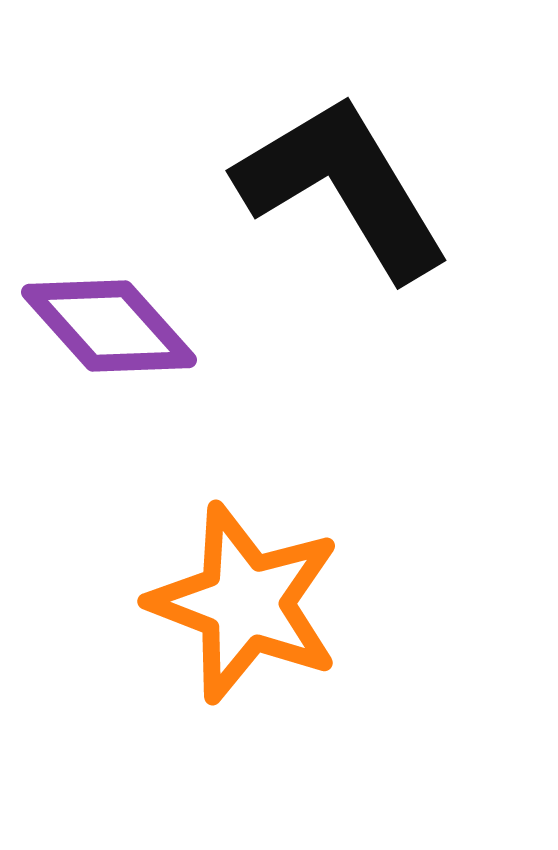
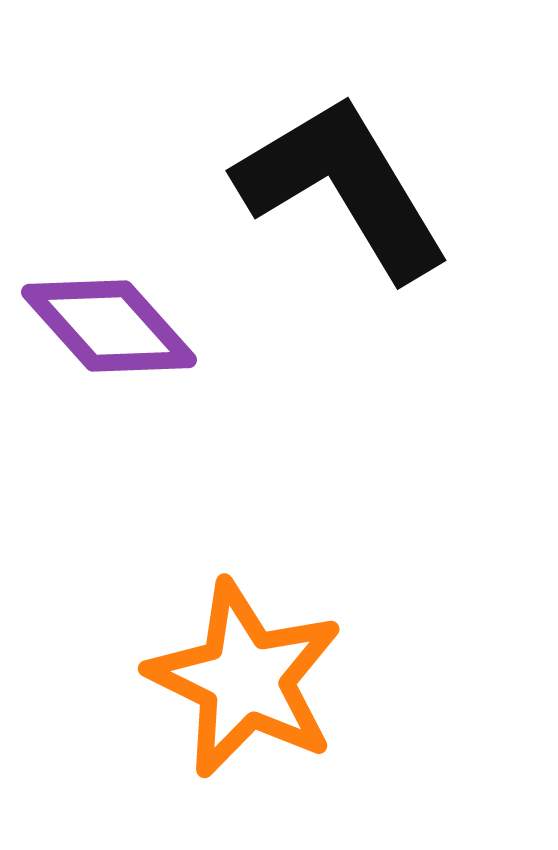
orange star: moved 76 px down; rotated 5 degrees clockwise
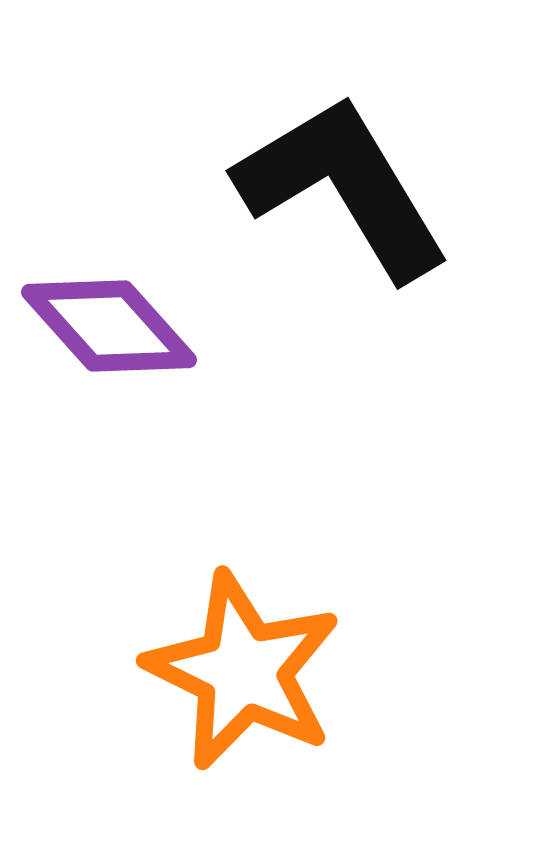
orange star: moved 2 px left, 8 px up
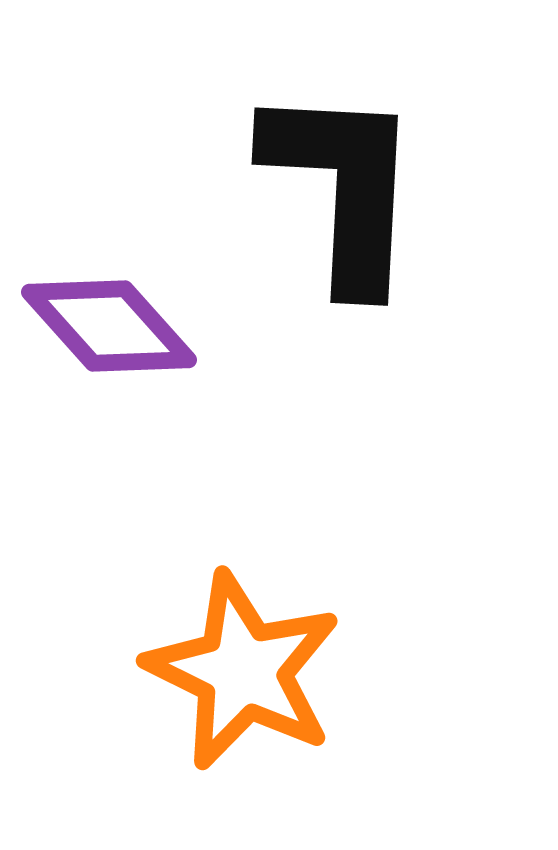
black L-shape: rotated 34 degrees clockwise
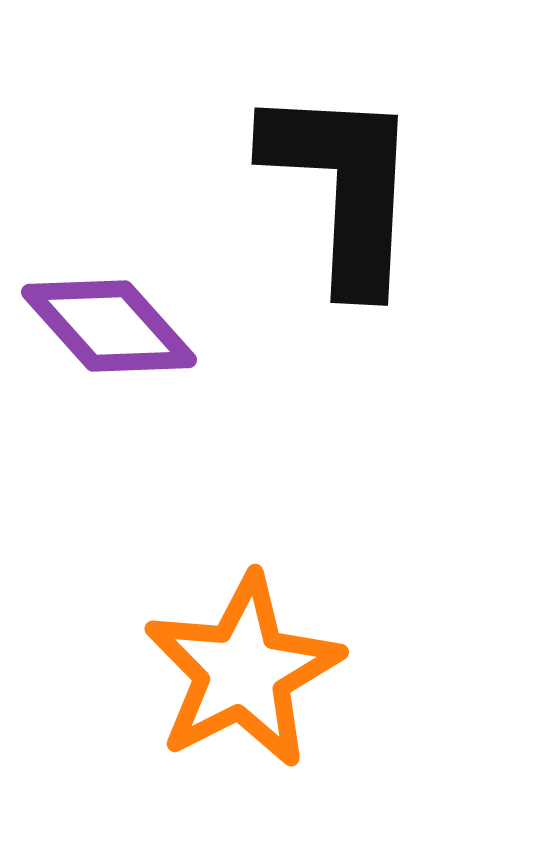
orange star: rotated 19 degrees clockwise
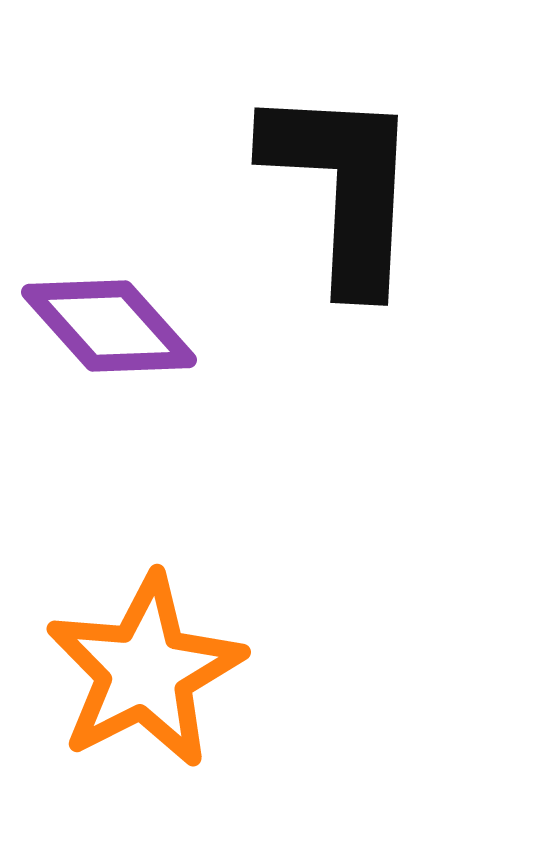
orange star: moved 98 px left
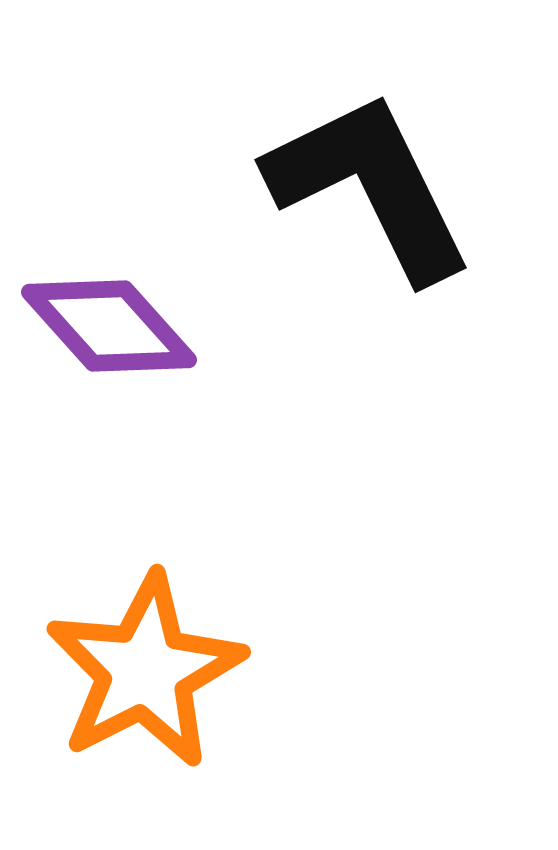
black L-shape: moved 27 px right, 1 px up; rotated 29 degrees counterclockwise
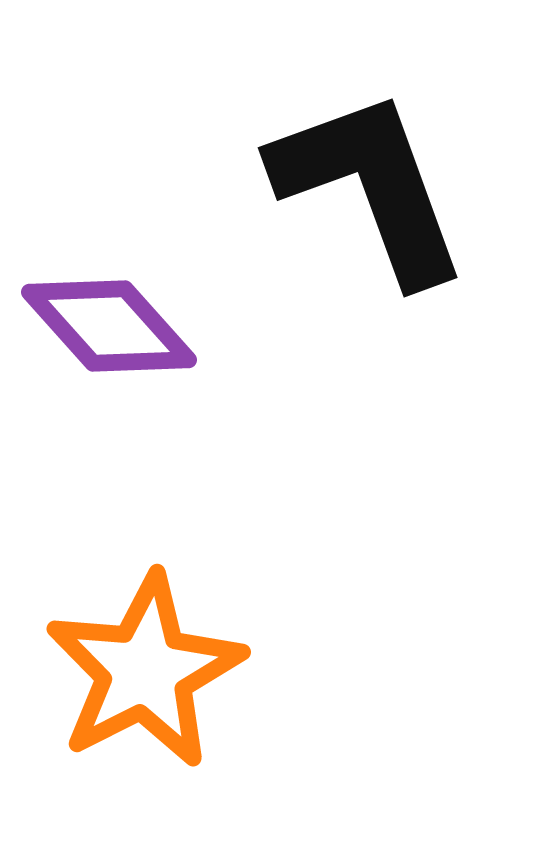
black L-shape: rotated 6 degrees clockwise
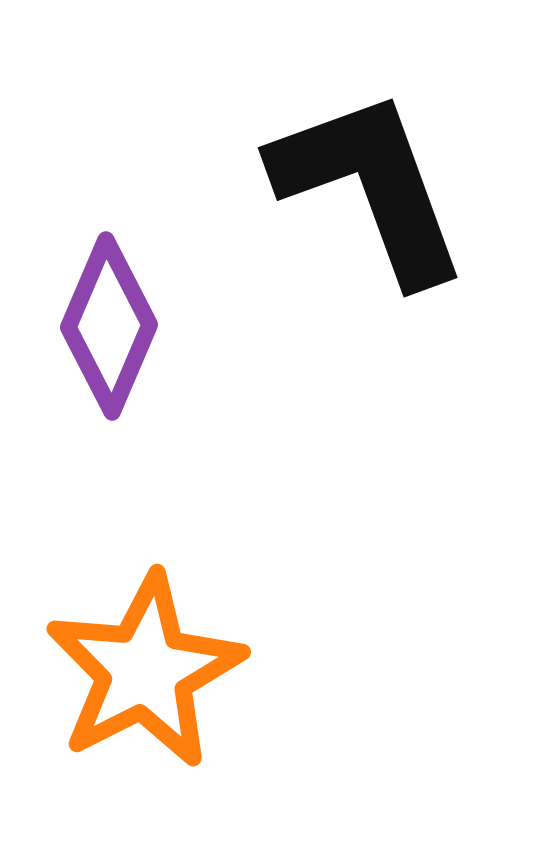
purple diamond: rotated 65 degrees clockwise
